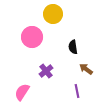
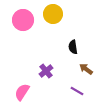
pink circle: moved 9 px left, 17 px up
purple line: rotated 48 degrees counterclockwise
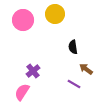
yellow circle: moved 2 px right
purple cross: moved 13 px left
purple line: moved 3 px left, 7 px up
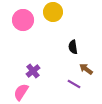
yellow circle: moved 2 px left, 2 px up
pink semicircle: moved 1 px left
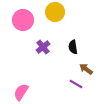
yellow circle: moved 2 px right
purple cross: moved 10 px right, 24 px up
purple line: moved 2 px right
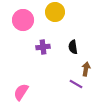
purple cross: rotated 32 degrees clockwise
brown arrow: rotated 64 degrees clockwise
